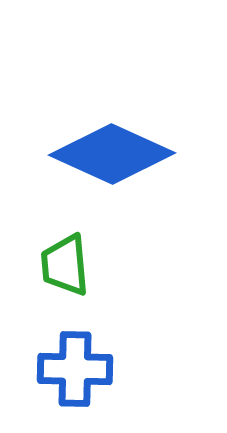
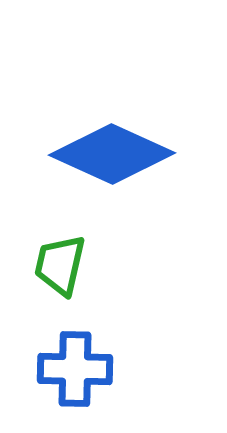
green trapezoid: moved 5 px left; rotated 18 degrees clockwise
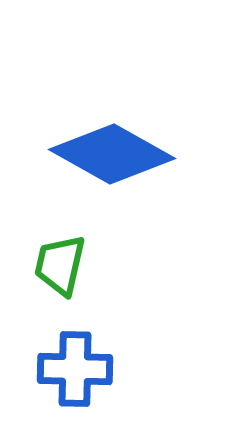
blue diamond: rotated 5 degrees clockwise
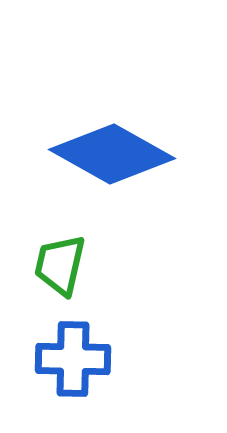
blue cross: moved 2 px left, 10 px up
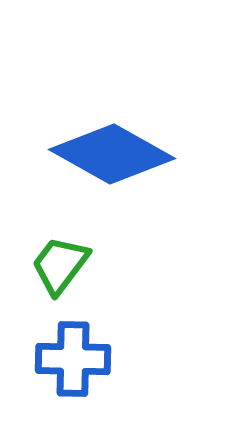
green trapezoid: rotated 24 degrees clockwise
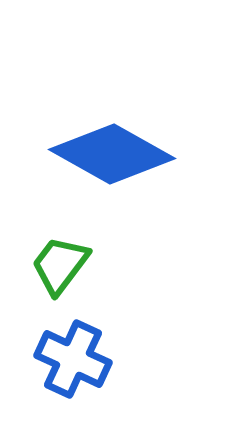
blue cross: rotated 24 degrees clockwise
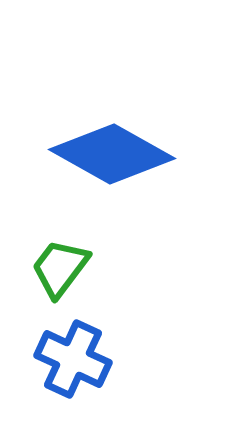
green trapezoid: moved 3 px down
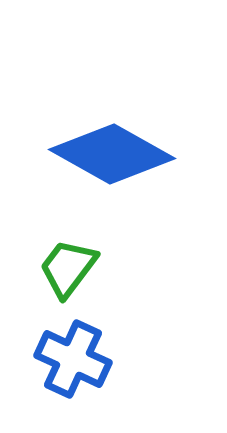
green trapezoid: moved 8 px right
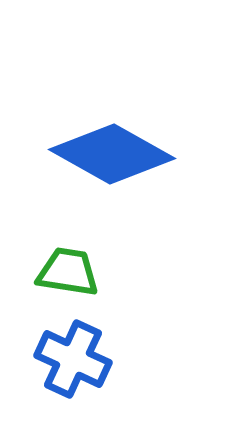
green trapezoid: moved 4 px down; rotated 62 degrees clockwise
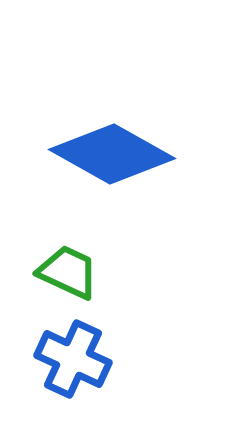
green trapezoid: rotated 16 degrees clockwise
